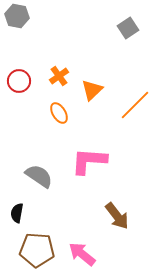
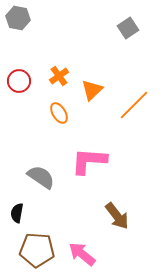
gray hexagon: moved 1 px right, 2 px down
orange line: moved 1 px left
gray semicircle: moved 2 px right, 1 px down
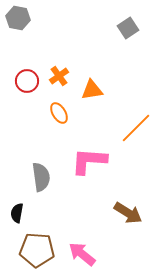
red circle: moved 8 px right
orange triangle: rotated 35 degrees clockwise
orange line: moved 2 px right, 23 px down
gray semicircle: rotated 48 degrees clockwise
brown arrow: moved 11 px right, 3 px up; rotated 20 degrees counterclockwise
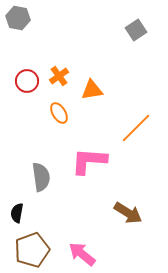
gray square: moved 8 px right, 2 px down
brown pentagon: moved 5 px left; rotated 24 degrees counterclockwise
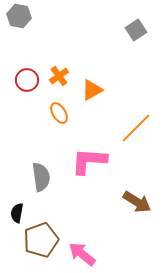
gray hexagon: moved 1 px right, 2 px up
red circle: moved 1 px up
orange triangle: rotated 20 degrees counterclockwise
brown arrow: moved 9 px right, 11 px up
brown pentagon: moved 9 px right, 10 px up
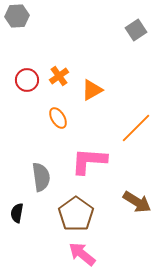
gray hexagon: moved 2 px left; rotated 15 degrees counterclockwise
orange ellipse: moved 1 px left, 5 px down
brown pentagon: moved 35 px right, 26 px up; rotated 16 degrees counterclockwise
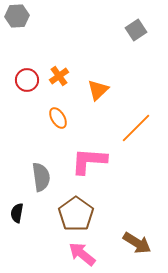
orange triangle: moved 6 px right; rotated 15 degrees counterclockwise
brown arrow: moved 41 px down
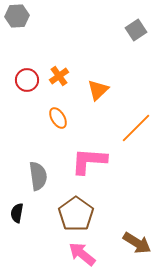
gray semicircle: moved 3 px left, 1 px up
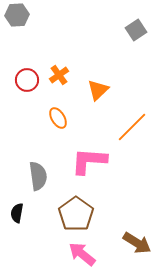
gray hexagon: moved 1 px up
orange cross: moved 1 px up
orange line: moved 4 px left, 1 px up
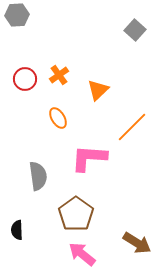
gray square: moved 1 px left; rotated 15 degrees counterclockwise
red circle: moved 2 px left, 1 px up
pink L-shape: moved 3 px up
black semicircle: moved 17 px down; rotated 12 degrees counterclockwise
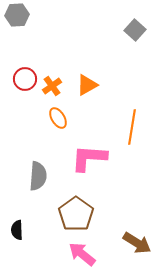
orange cross: moved 7 px left, 11 px down
orange triangle: moved 11 px left, 5 px up; rotated 15 degrees clockwise
orange line: rotated 36 degrees counterclockwise
gray semicircle: rotated 12 degrees clockwise
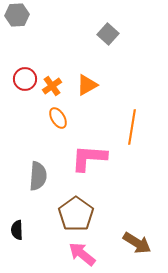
gray square: moved 27 px left, 4 px down
